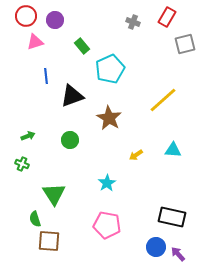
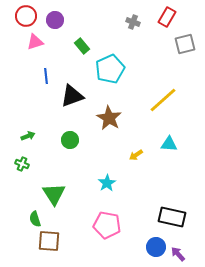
cyan triangle: moved 4 px left, 6 px up
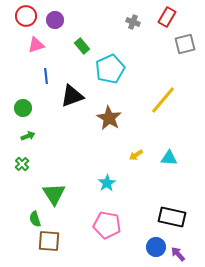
pink triangle: moved 1 px right, 3 px down
yellow line: rotated 8 degrees counterclockwise
green circle: moved 47 px left, 32 px up
cyan triangle: moved 14 px down
green cross: rotated 24 degrees clockwise
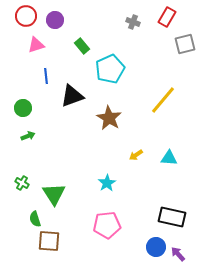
green cross: moved 19 px down; rotated 16 degrees counterclockwise
pink pentagon: rotated 16 degrees counterclockwise
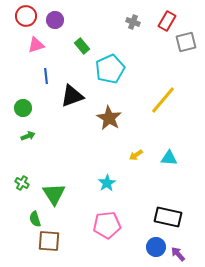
red rectangle: moved 4 px down
gray square: moved 1 px right, 2 px up
black rectangle: moved 4 px left
